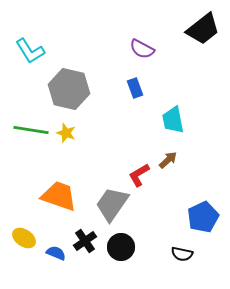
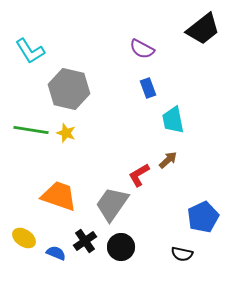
blue rectangle: moved 13 px right
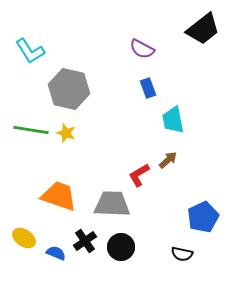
gray trapezoid: rotated 57 degrees clockwise
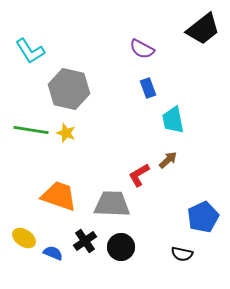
blue semicircle: moved 3 px left
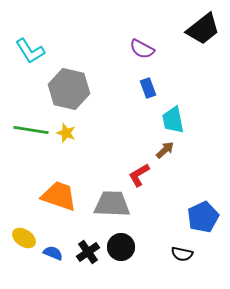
brown arrow: moved 3 px left, 10 px up
black cross: moved 3 px right, 11 px down
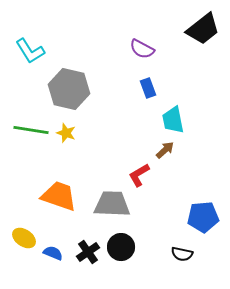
blue pentagon: rotated 20 degrees clockwise
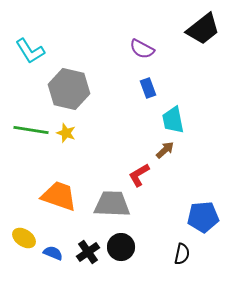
black semicircle: rotated 90 degrees counterclockwise
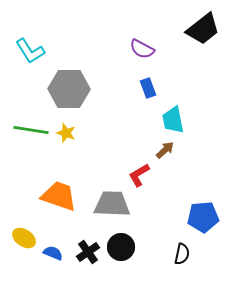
gray hexagon: rotated 12 degrees counterclockwise
